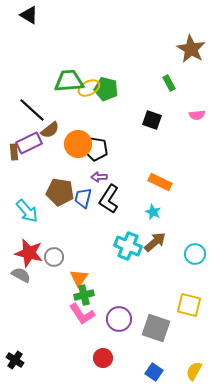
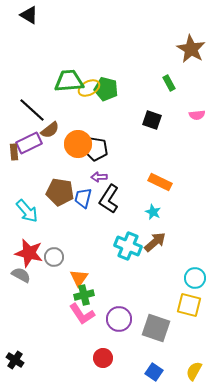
cyan circle: moved 24 px down
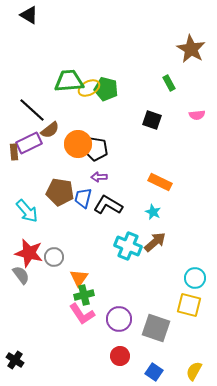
black L-shape: moved 1 px left, 6 px down; rotated 88 degrees clockwise
gray semicircle: rotated 24 degrees clockwise
red circle: moved 17 px right, 2 px up
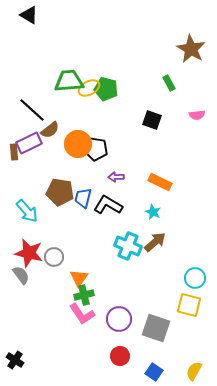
purple arrow: moved 17 px right
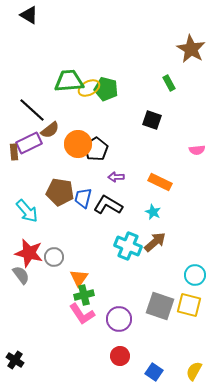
pink semicircle: moved 35 px down
black pentagon: rotated 30 degrees clockwise
cyan circle: moved 3 px up
gray square: moved 4 px right, 22 px up
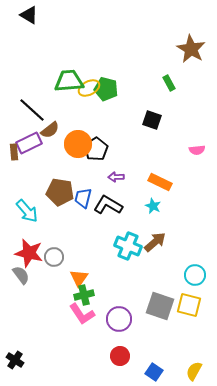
cyan star: moved 6 px up
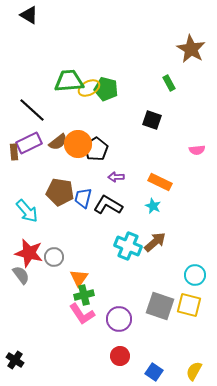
brown semicircle: moved 8 px right, 12 px down
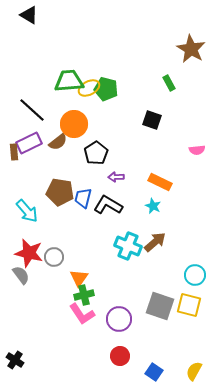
orange circle: moved 4 px left, 20 px up
black pentagon: moved 4 px down
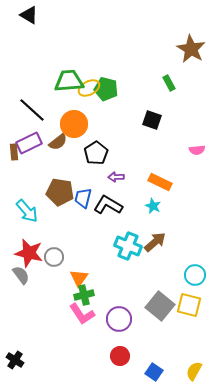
gray square: rotated 20 degrees clockwise
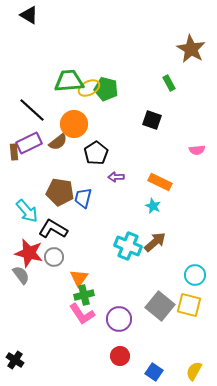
black L-shape: moved 55 px left, 24 px down
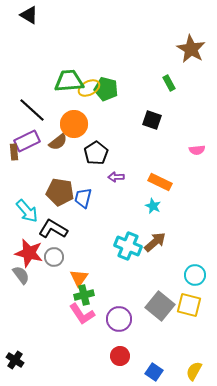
purple rectangle: moved 2 px left, 2 px up
